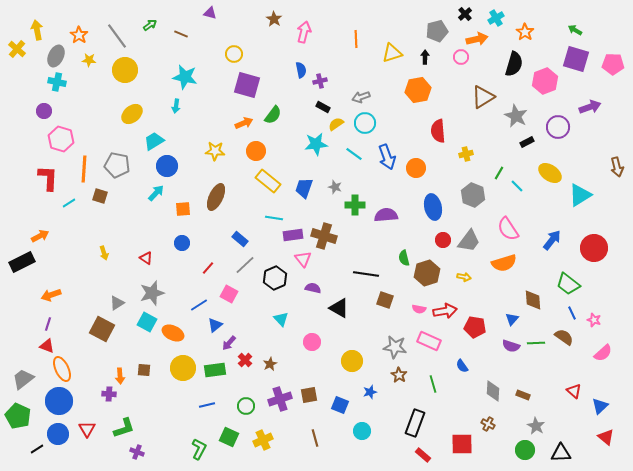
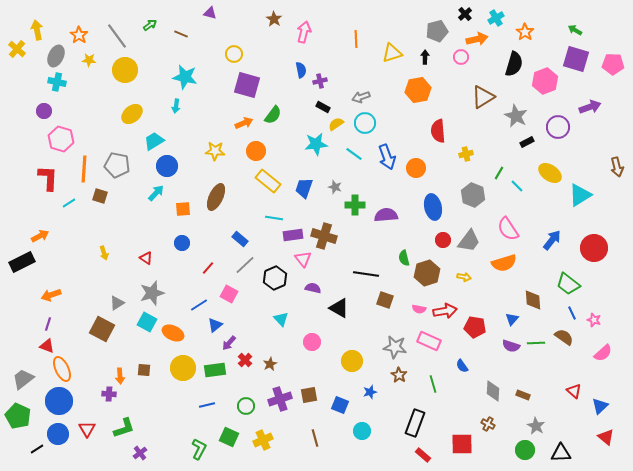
purple cross at (137, 452): moved 3 px right, 1 px down; rotated 32 degrees clockwise
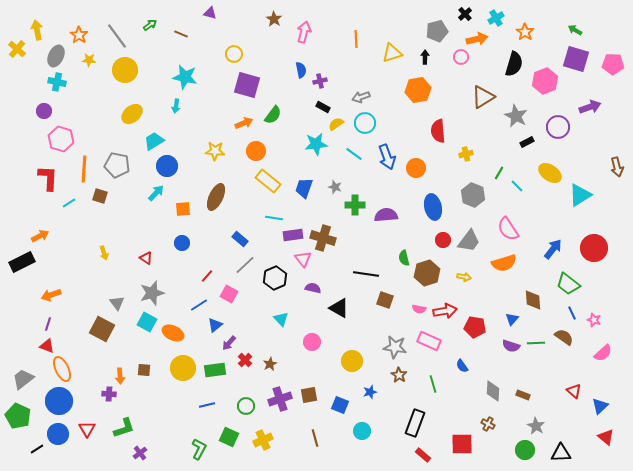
brown cross at (324, 236): moved 1 px left, 2 px down
blue arrow at (552, 240): moved 1 px right, 9 px down
red line at (208, 268): moved 1 px left, 8 px down
gray triangle at (117, 303): rotated 35 degrees counterclockwise
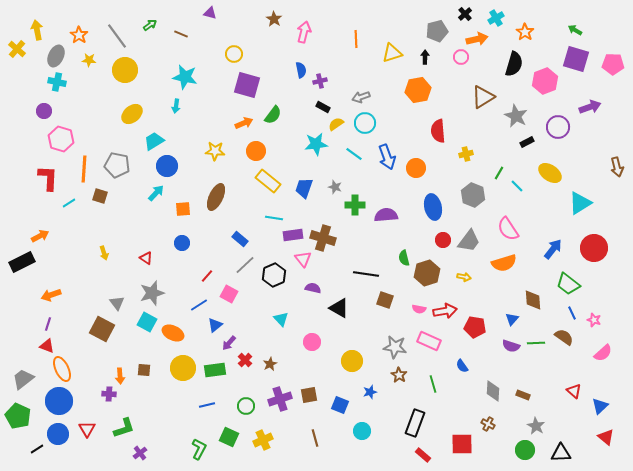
cyan triangle at (580, 195): moved 8 px down
black hexagon at (275, 278): moved 1 px left, 3 px up
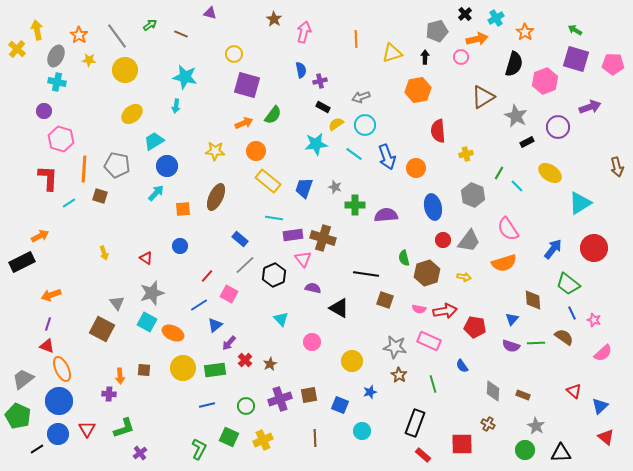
cyan circle at (365, 123): moved 2 px down
blue circle at (182, 243): moved 2 px left, 3 px down
brown line at (315, 438): rotated 12 degrees clockwise
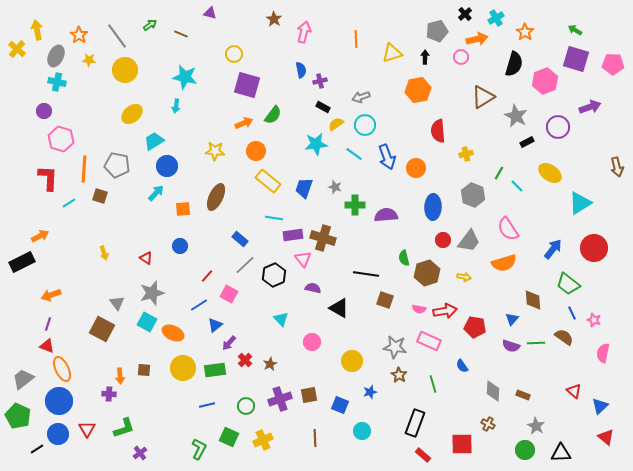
blue ellipse at (433, 207): rotated 15 degrees clockwise
pink semicircle at (603, 353): rotated 144 degrees clockwise
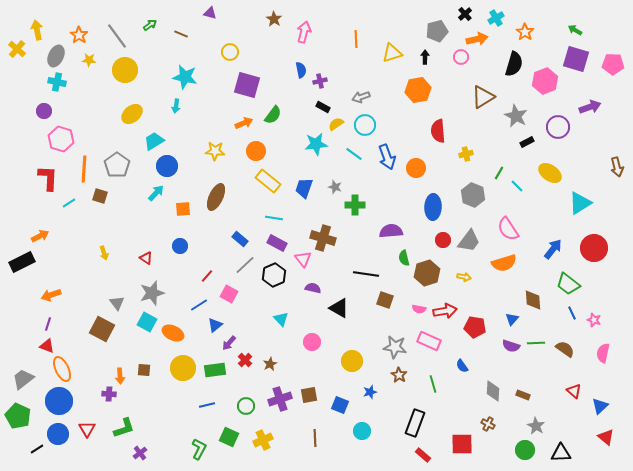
yellow circle at (234, 54): moved 4 px left, 2 px up
gray pentagon at (117, 165): rotated 25 degrees clockwise
purple semicircle at (386, 215): moved 5 px right, 16 px down
purple rectangle at (293, 235): moved 16 px left, 8 px down; rotated 36 degrees clockwise
brown semicircle at (564, 337): moved 1 px right, 12 px down
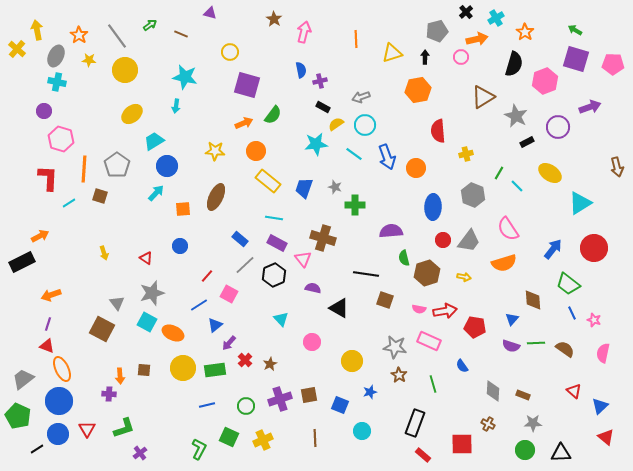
black cross at (465, 14): moved 1 px right, 2 px up
gray star at (536, 426): moved 3 px left, 3 px up; rotated 30 degrees counterclockwise
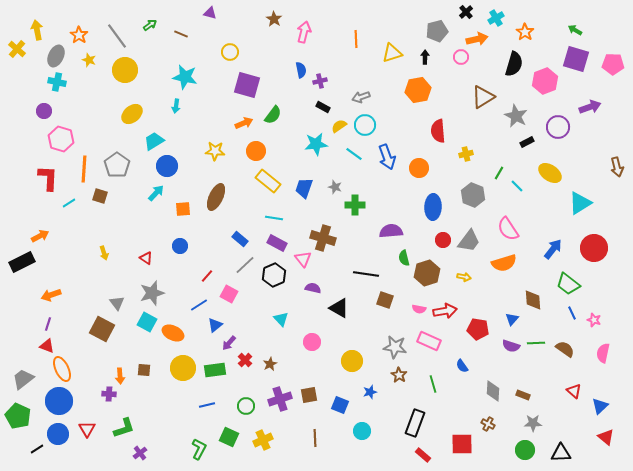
yellow star at (89, 60): rotated 16 degrees clockwise
yellow semicircle at (336, 124): moved 3 px right, 2 px down
orange circle at (416, 168): moved 3 px right
red pentagon at (475, 327): moved 3 px right, 2 px down
